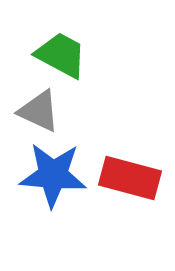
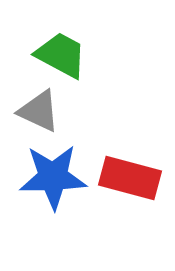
blue star: moved 2 px down; rotated 6 degrees counterclockwise
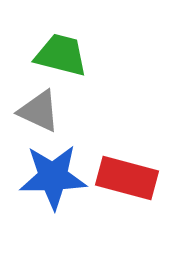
green trapezoid: rotated 14 degrees counterclockwise
red rectangle: moved 3 px left
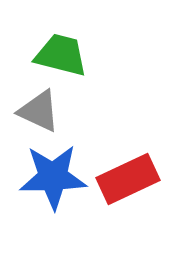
red rectangle: moved 1 px right, 1 px down; rotated 40 degrees counterclockwise
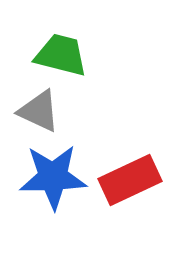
red rectangle: moved 2 px right, 1 px down
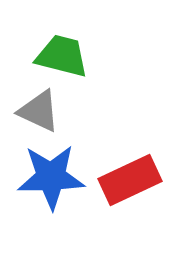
green trapezoid: moved 1 px right, 1 px down
blue star: moved 2 px left
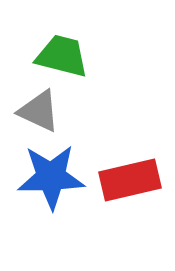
red rectangle: rotated 12 degrees clockwise
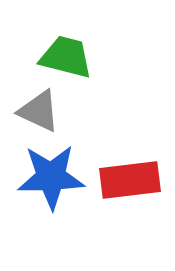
green trapezoid: moved 4 px right, 1 px down
red rectangle: rotated 6 degrees clockwise
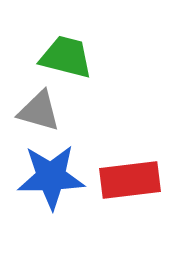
gray triangle: rotated 9 degrees counterclockwise
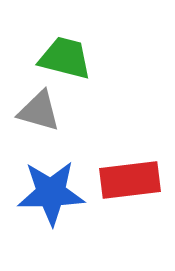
green trapezoid: moved 1 px left, 1 px down
blue star: moved 16 px down
